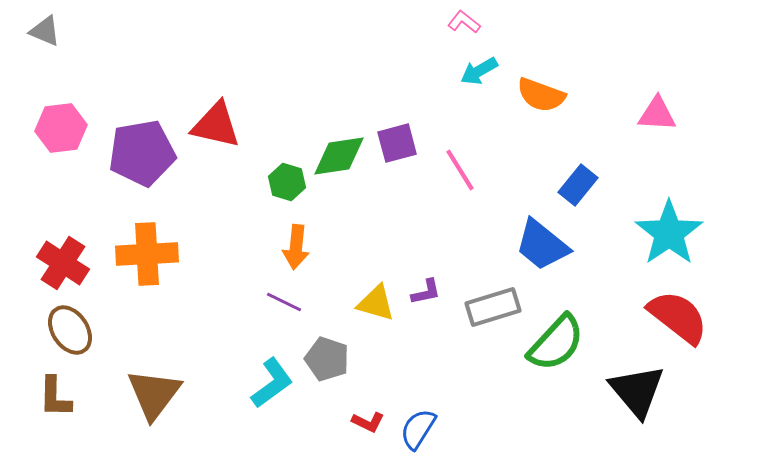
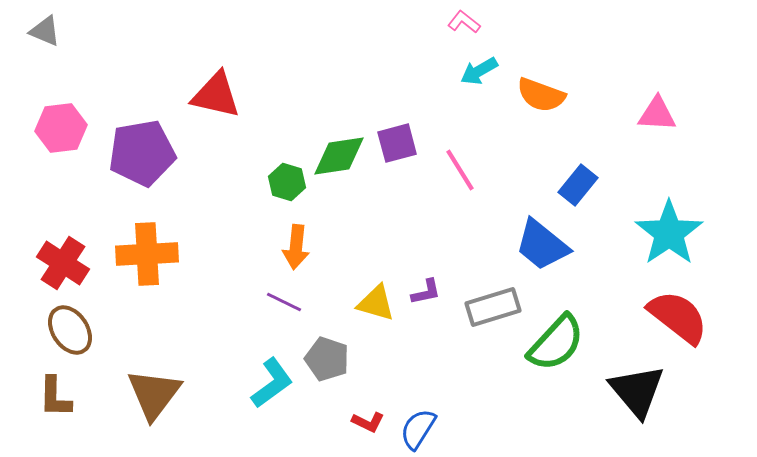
red triangle: moved 30 px up
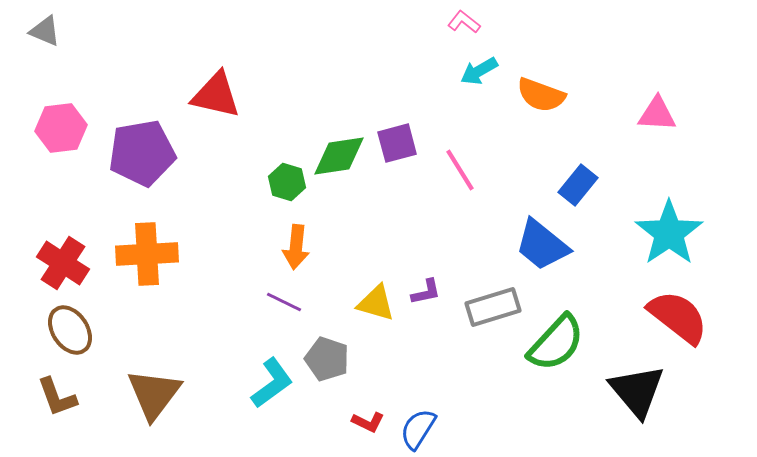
brown L-shape: moved 2 px right; rotated 21 degrees counterclockwise
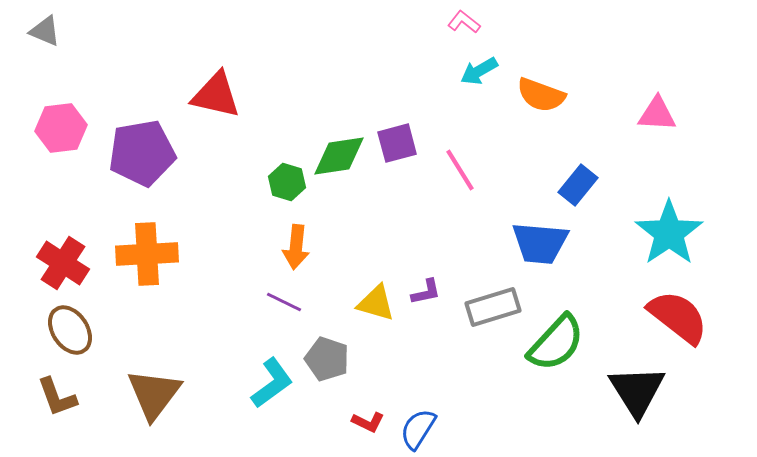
blue trapezoid: moved 2 px left, 2 px up; rotated 34 degrees counterclockwise
black triangle: rotated 8 degrees clockwise
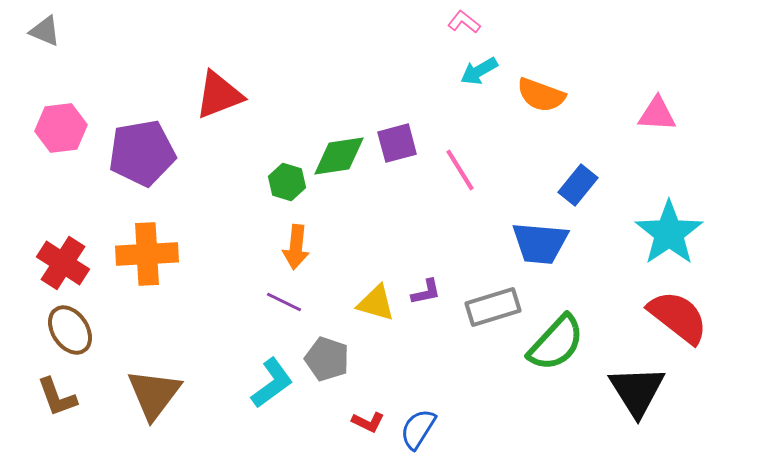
red triangle: moved 3 px right; rotated 34 degrees counterclockwise
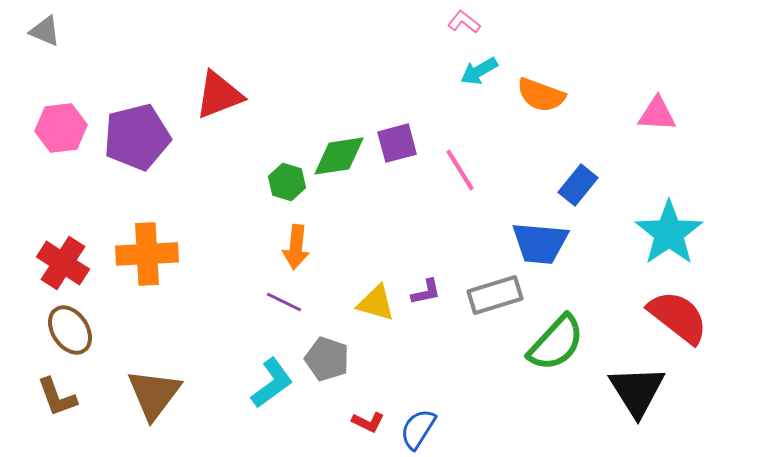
purple pentagon: moved 5 px left, 16 px up; rotated 4 degrees counterclockwise
gray rectangle: moved 2 px right, 12 px up
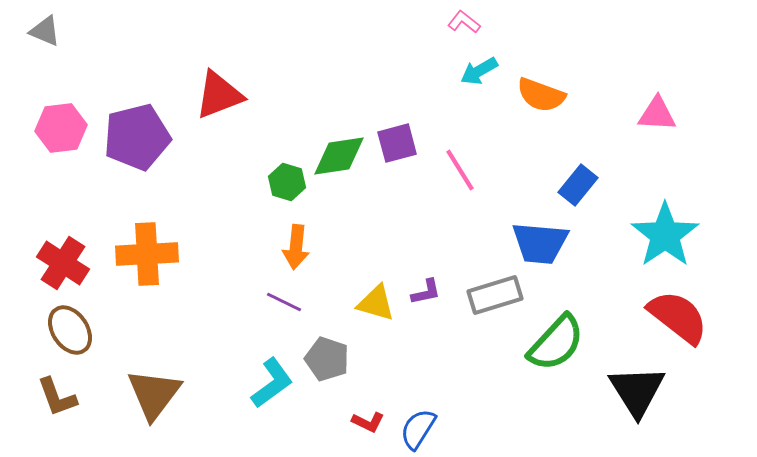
cyan star: moved 4 px left, 2 px down
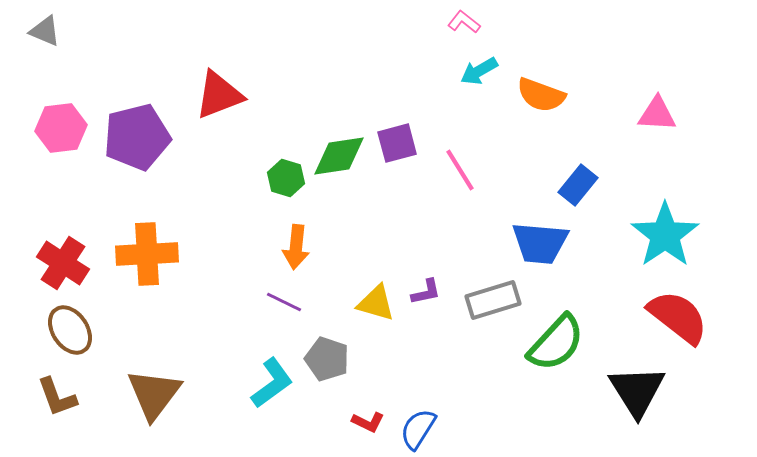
green hexagon: moved 1 px left, 4 px up
gray rectangle: moved 2 px left, 5 px down
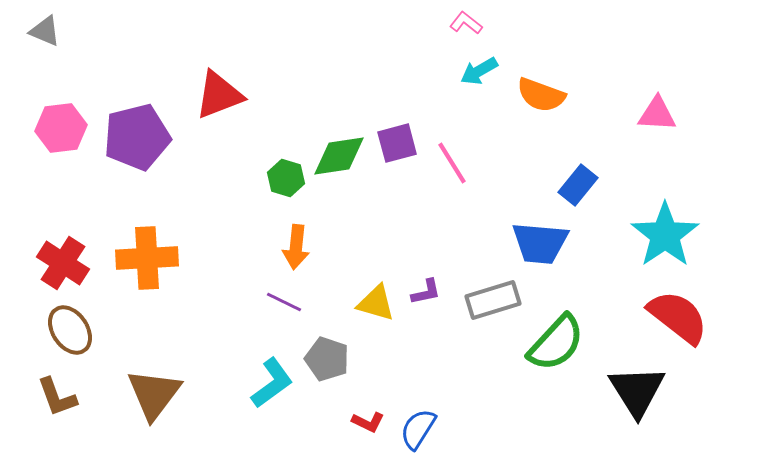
pink L-shape: moved 2 px right, 1 px down
pink line: moved 8 px left, 7 px up
orange cross: moved 4 px down
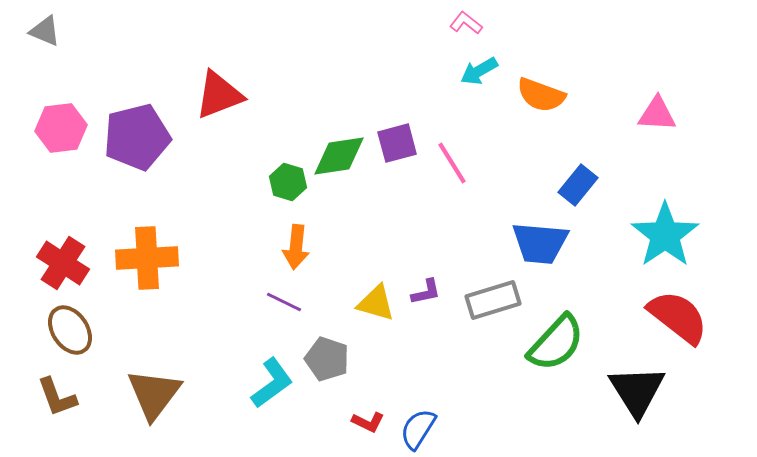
green hexagon: moved 2 px right, 4 px down
